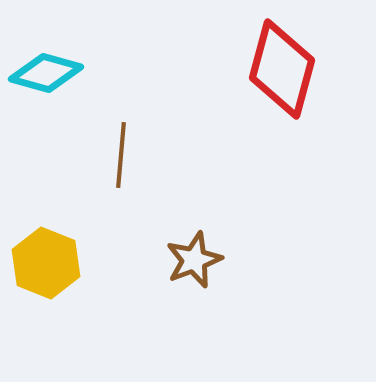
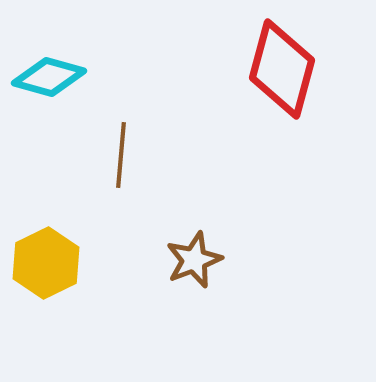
cyan diamond: moved 3 px right, 4 px down
yellow hexagon: rotated 12 degrees clockwise
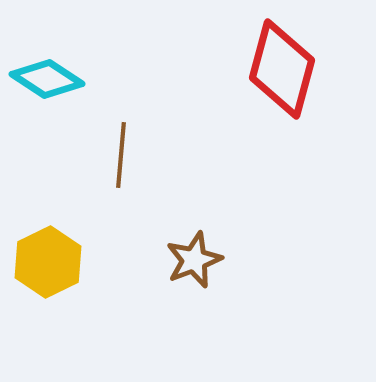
cyan diamond: moved 2 px left, 2 px down; rotated 18 degrees clockwise
yellow hexagon: moved 2 px right, 1 px up
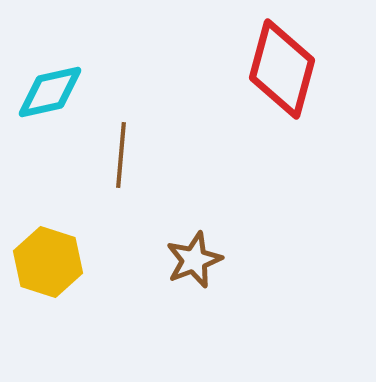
cyan diamond: moved 3 px right, 13 px down; rotated 46 degrees counterclockwise
yellow hexagon: rotated 16 degrees counterclockwise
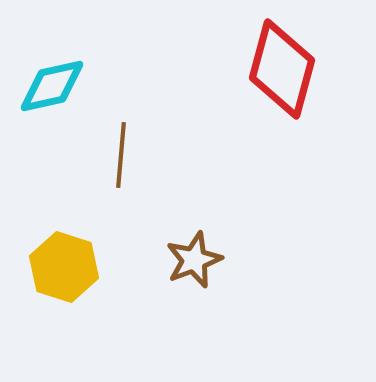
cyan diamond: moved 2 px right, 6 px up
yellow hexagon: moved 16 px right, 5 px down
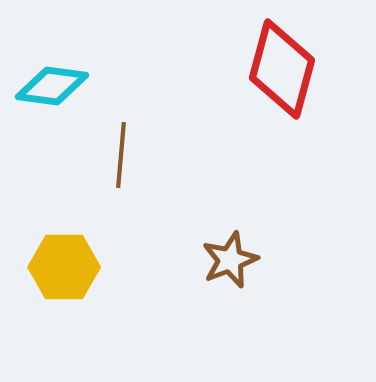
cyan diamond: rotated 20 degrees clockwise
brown star: moved 36 px right
yellow hexagon: rotated 18 degrees counterclockwise
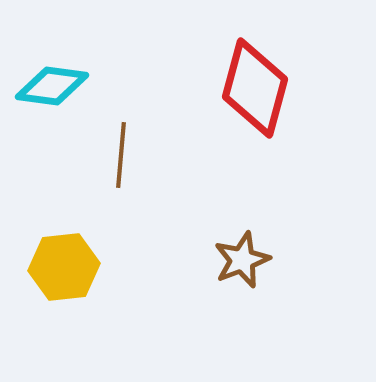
red diamond: moved 27 px left, 19 px down
brown star: moved 12 px right
yellow hexagon: rotated 6 degrees counterclockwise
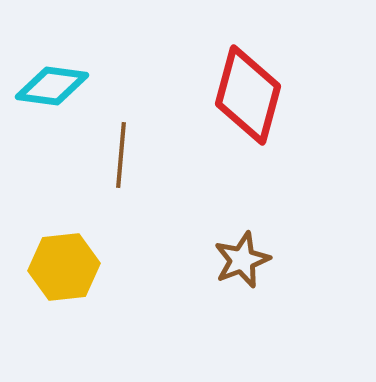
red diamond: moved 7 px left, 7 px down
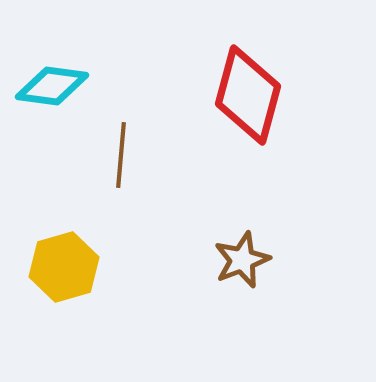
yellow hexagon: rotated 10 degrees counterclockwise
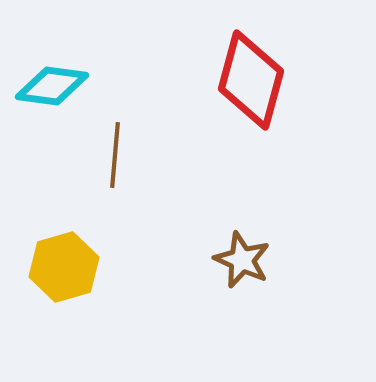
red diamond: moved 3 px right, 15 px up
brown line: moved 6 px left
brown star: rotated 26 degrees counterclockwise
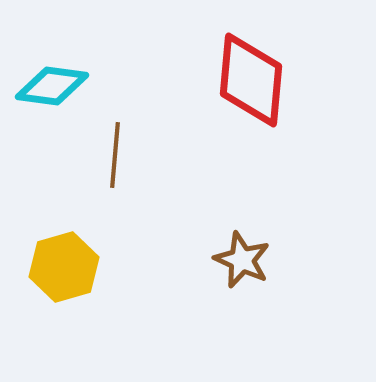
red diamond: rotated 10 degrees counterclockwise
